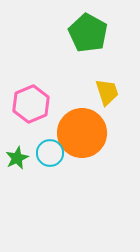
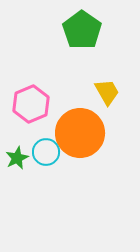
green pentagon: moved 6 px left, 3 px up; rotated 6 degrees clockwise
yellow trapezoid: rotated 12 degrees counterclockwise
orange circle: moved 2 px left
cyan circle: moved 4 px left, 1 px up
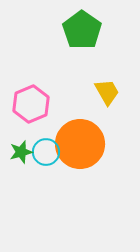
orange circle: moved 11 px down
green star: moved 4 px right, 6 px up; rotated 10 degrees clockwise
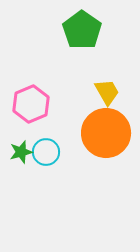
orange circle: moved 26 px right, 11 px up
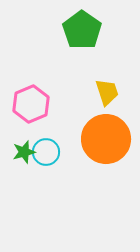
yellow trapezoid: rotated 12 degrees clockwise
orange circle: moved 6 px down
green star: moved 3 px right
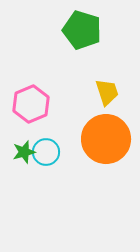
green pentagon: rotated 18 degrees counterclockwise
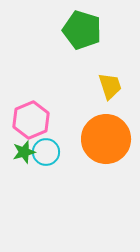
yellow trapezoid: moved 3 px right, 6 px up
pink hexagon: moved 16 px down
